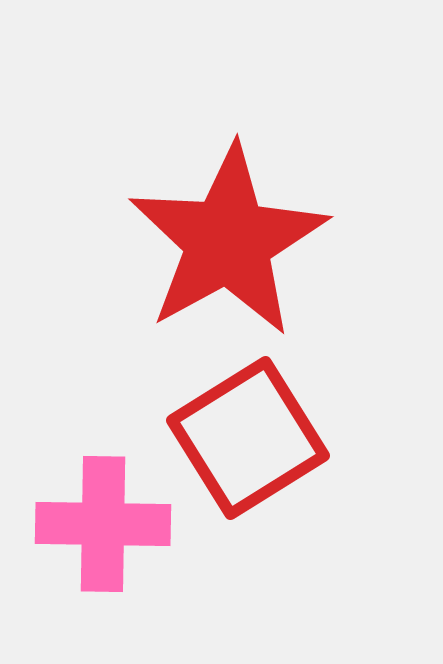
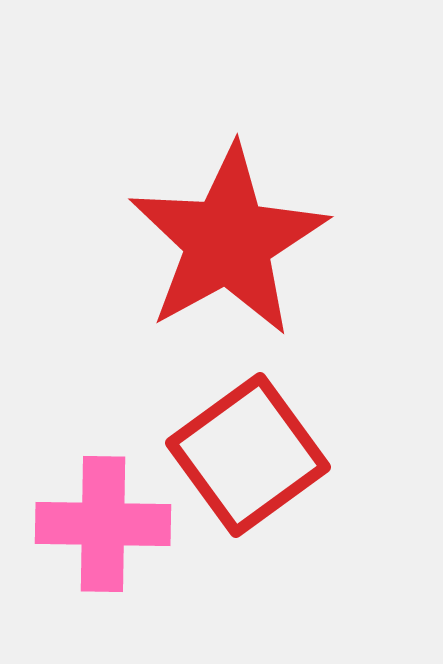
red square: moved 17 px down; rotated 4 degrees counterclockwise
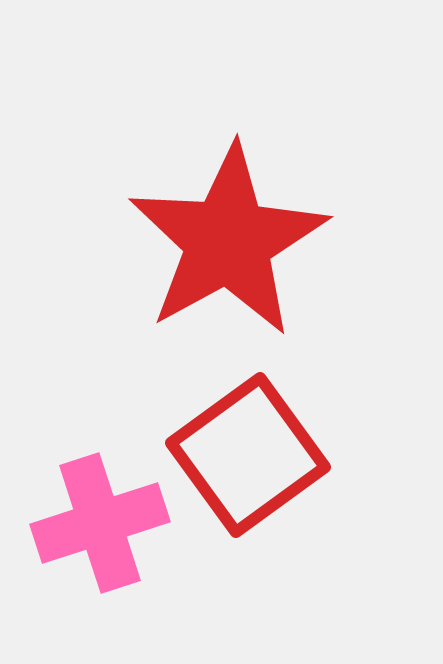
pink cross: moved 3 px left, 1 px up; rotated 19 degrees counterclockwise
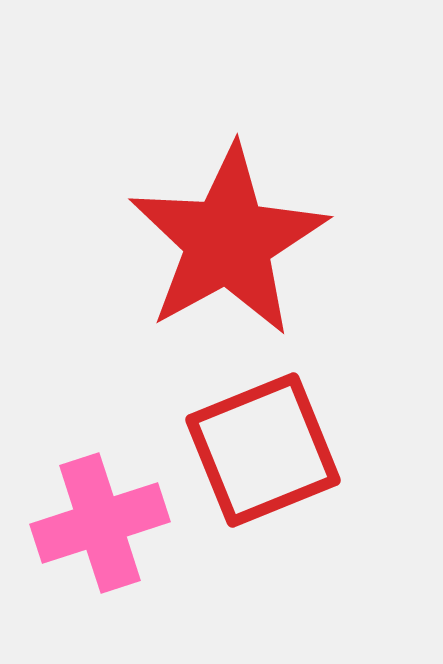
red square: moved 15 px right, 5 px up; rotated 14 degrees clockwise
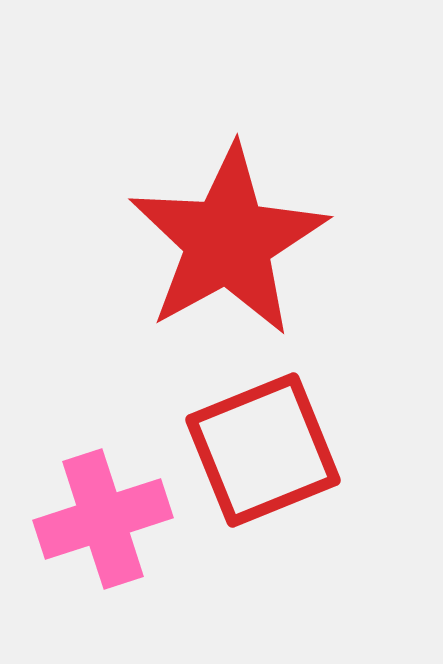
pink cross: moved 3 px right, 4 px up
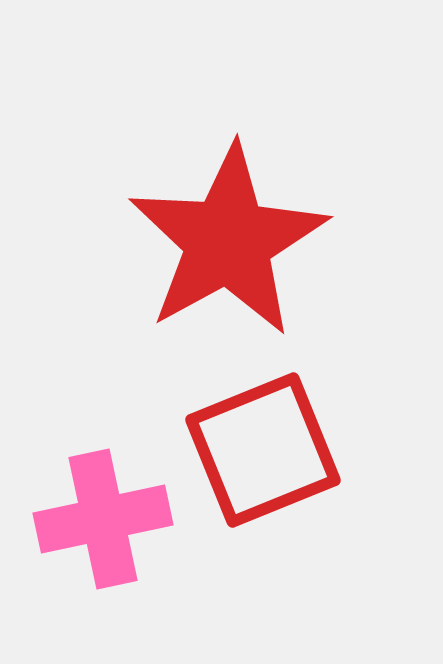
pink cross: rotated 6 degrees clockwise
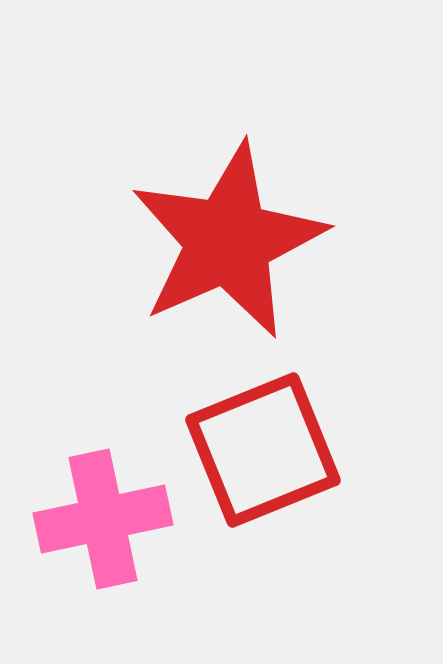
red star: rotated 5 degrees clockwise
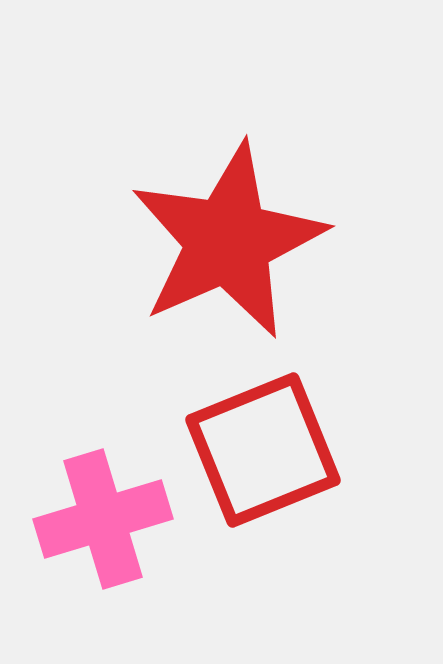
pink cross: rotated 5 degrees counterclockwise
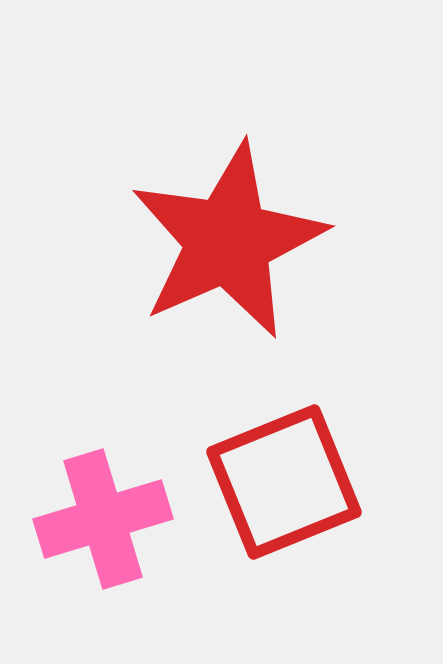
red square: moved 21 px right, 32 px down
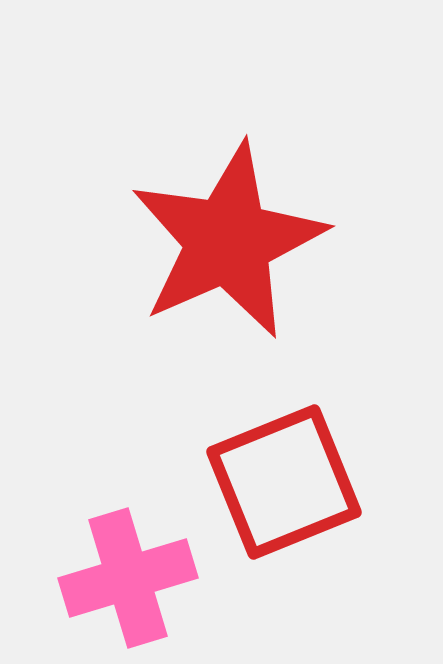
pink cross: moved 25 px right, 59 px down
